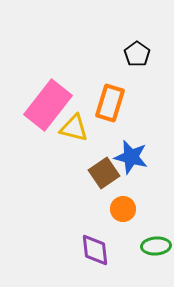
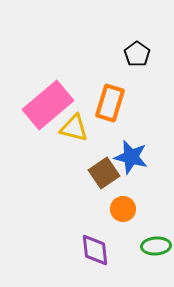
pink rectangle: rotated 12 degrees clockwise
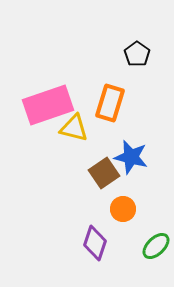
pink rectangle: rotated 21 degrees clockwise
green ellipse: rotated 40 degrees counterclockwise
purple diamond: moved 7 px up; rotated 24 degrees clockwise
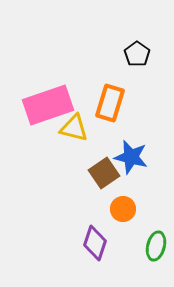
green ellipse: rotated 32 degrees counterclockwise
